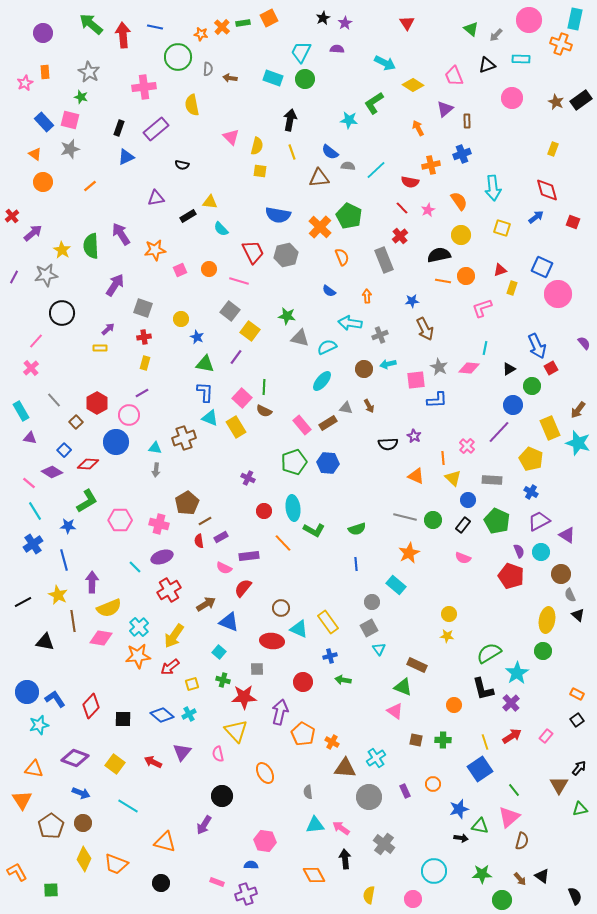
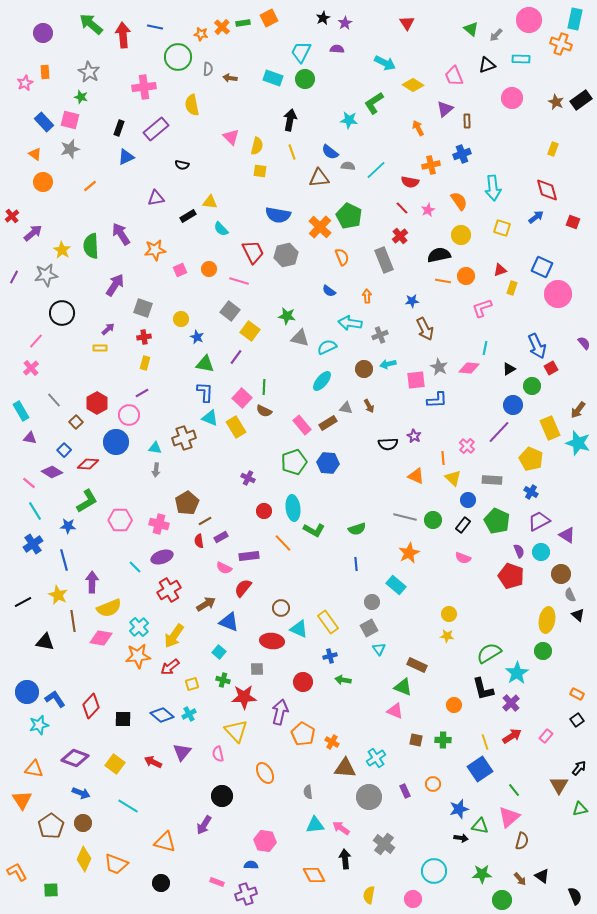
pink triangle at (395, 711): rotated 12 degrees counterclockwise
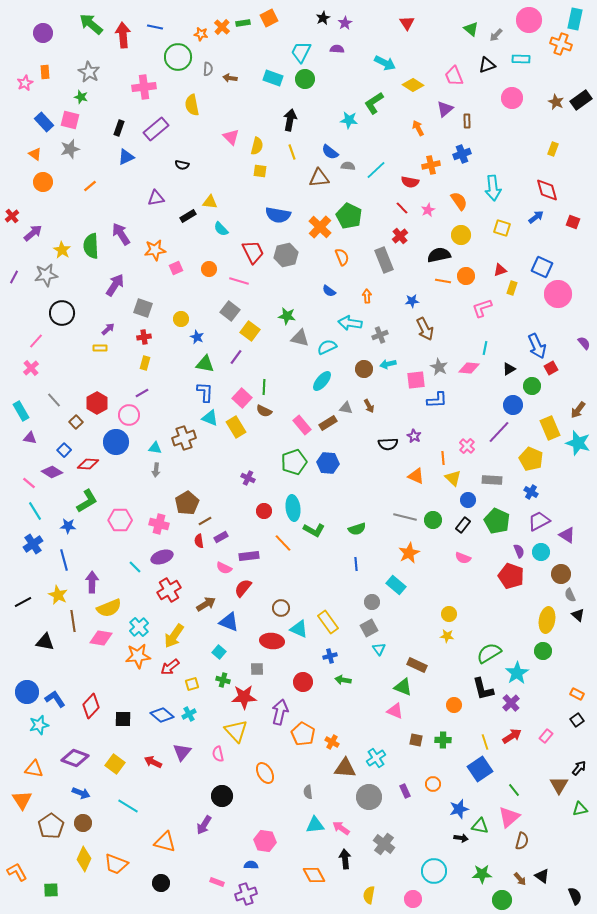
pink square at (180, 270): moved 4 px left, 2 px up
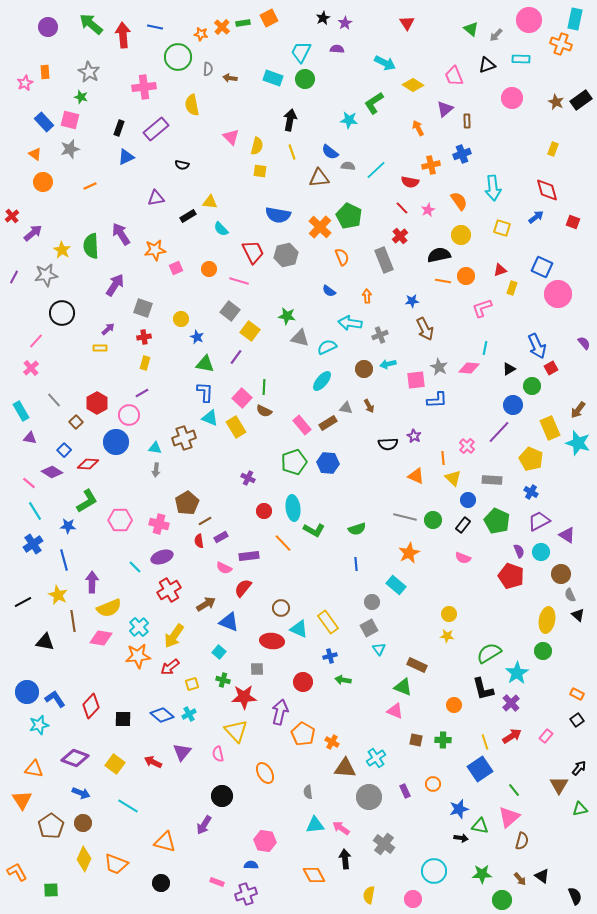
purple circle at (43, 33): moved 5 px right, 6 px up
orange line at (90, 186): rotated 16 degrees clockwise
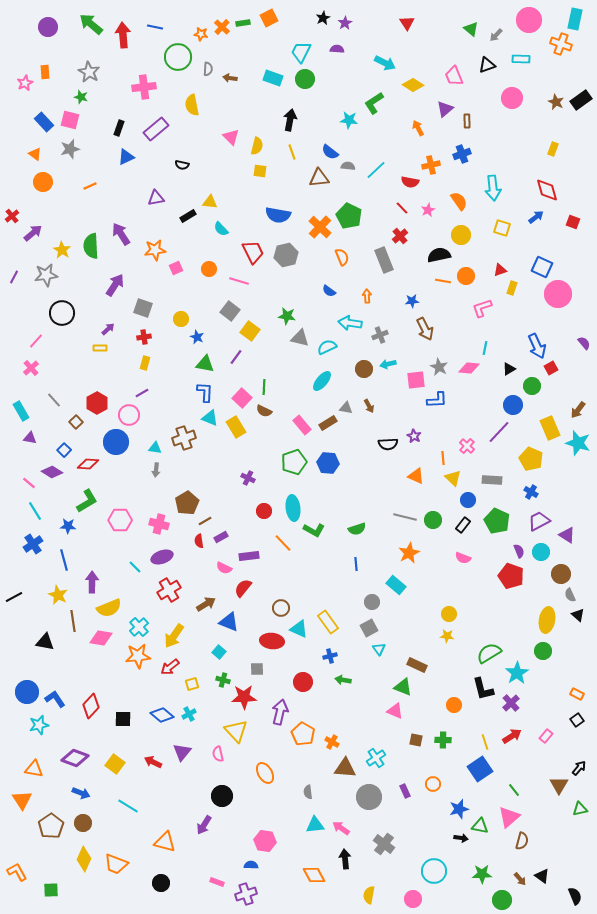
black line at (23, 602): moved 9 px left, 5 px up
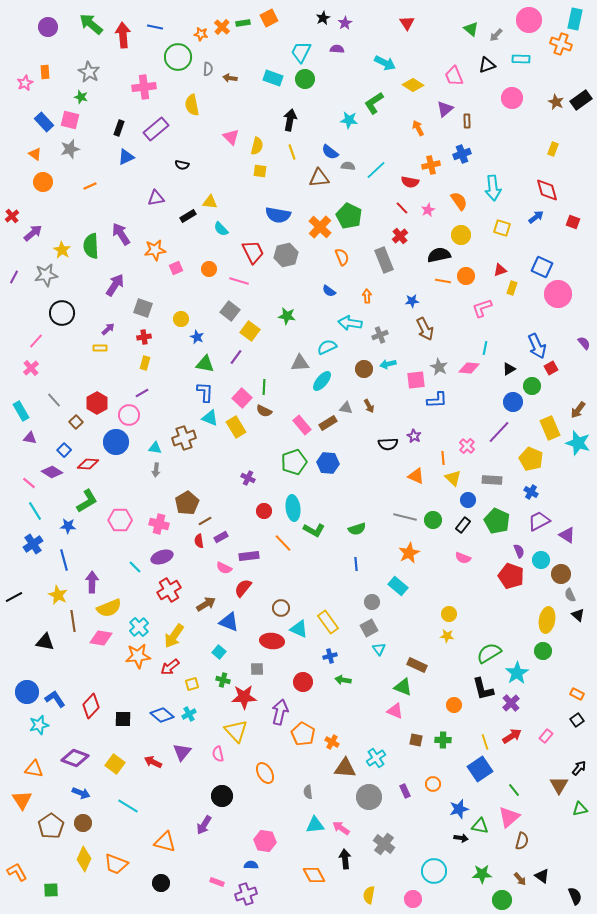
gray triangle at (300, 338): moved 25 px down; rotated 18 degrees counterclockwise
blue circle at (513, 405): moved 3 px up
cyan circle at (541, 552): moved 8 px down
cyan rectangle at (396, 585): moved 2 px right, 1 px down
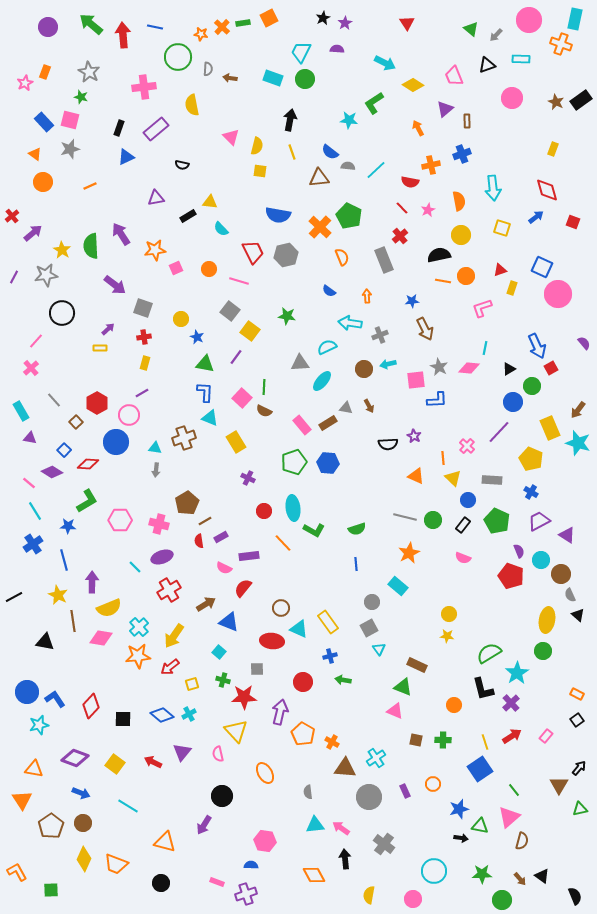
orange rectangle at (45, 72): rotated 24 degrees clockwise
orange semicircle at (459, 201): rotated 24 degrees clockwise
purple arrow at (115, 285): rotated 95 degrees clockwise
yellow rectangle at (236, 427): moved 15 px down
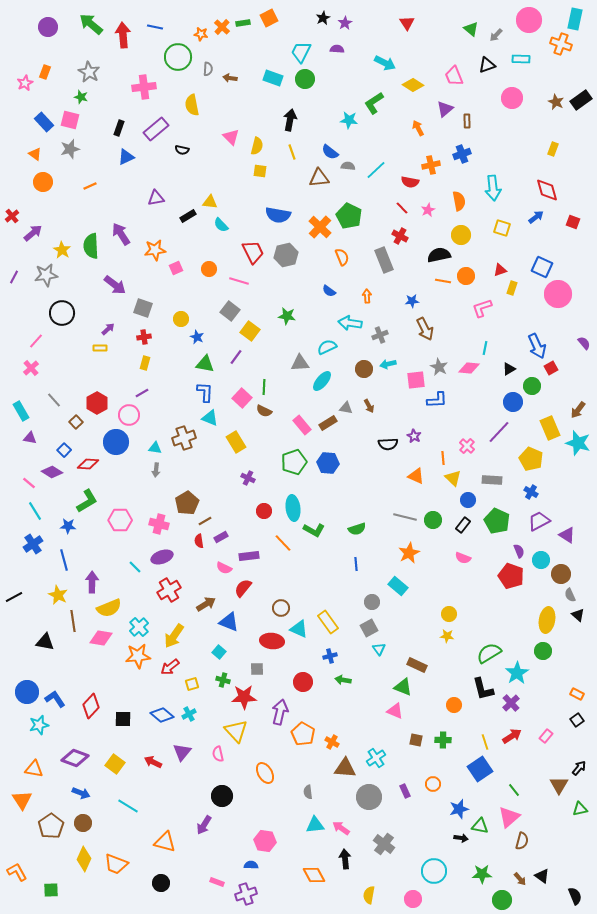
black semicircle at (182, 165): moved 15 px up
cyan semicircle at (221, 229): moved 4 px up
red cross at (400, 236): rotated 21 degrees counterclockwise
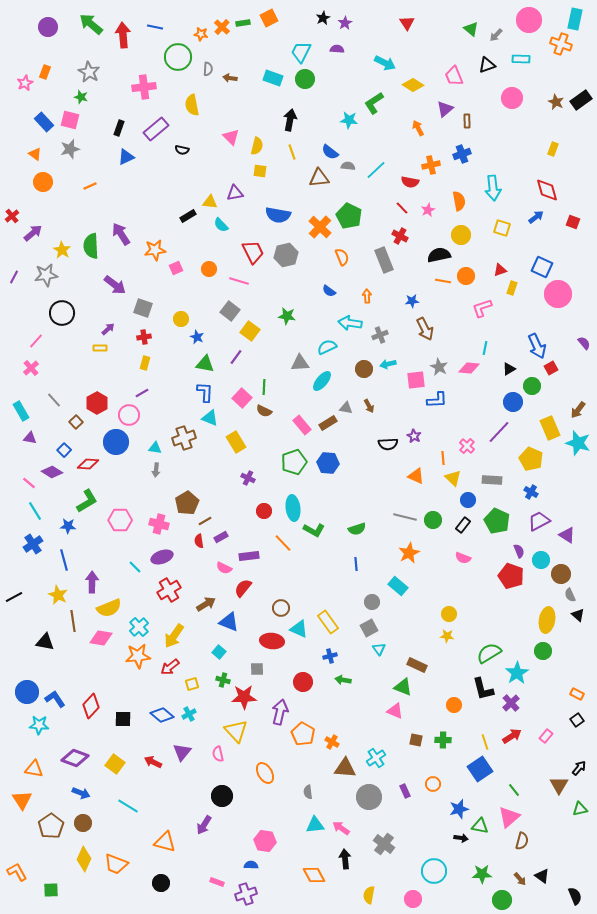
purple triangle at (156, 198): moved 79 px right, 5 px up
cyan star at (39, 725): rotated 18 degrees clockwise
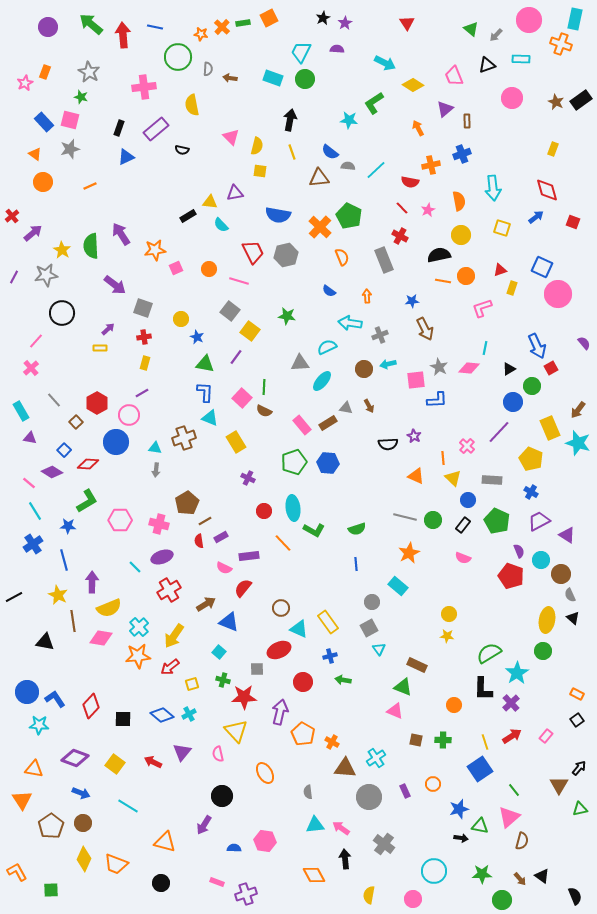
black triangle at (578, 615): moved 5 px left, 3 px down
red ellipse at (272, 641): moved 7 px right, 9 px down; rotated 30 degrees counterclockwise
black L-shape at (483, 689): rotated 15 degrees clockwise
blue semicircle at (251, 865): moved 17 px left, 17 px up
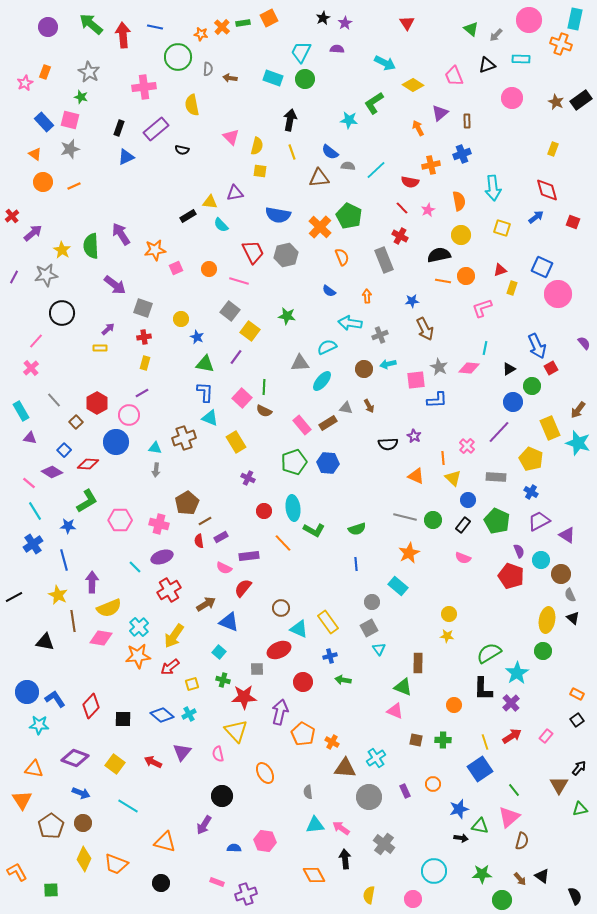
purple triangle at (445, 109): moved 5 px left, 4 px down
orange line at (90, 186): moved 16 px left
gray rectangle at (492, 480): moved 4 px right, 3 px up
brown rectangle at (417, 665): moved 1 px right, 2 px up; rotated 66 degrees clockwise
